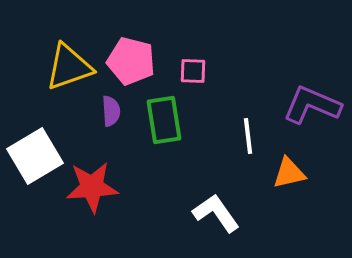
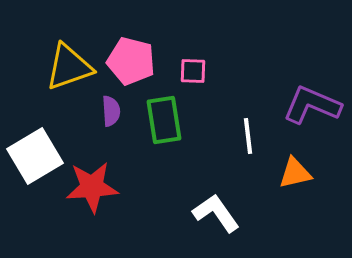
orange triangle: moved 6 px right
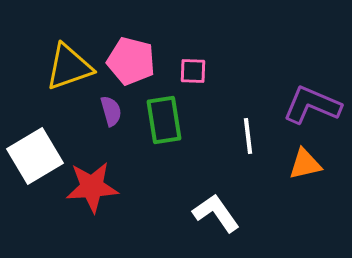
purple semicircle: rotated 12 degrees counterclockwise
orange triangle: moved 10 px right, 9 px up
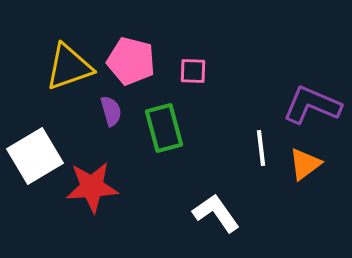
green rectangle: moved 8 px down; rotated 6 degrees counterclockwise
white line: moved 13 px right, 12 px down
orange triangle: rotated 24 degrees counterclockwise
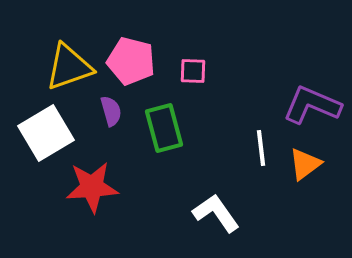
white square: moved 11 px right, 23 px up
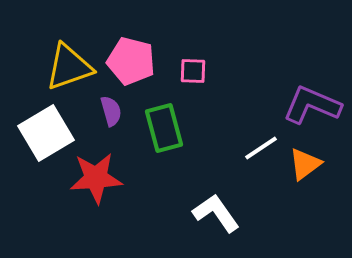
white line: rotated 63 degrees clockwise
red star: moved 4 px right, 9 px up
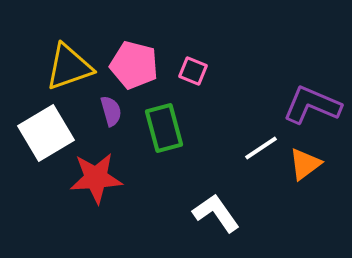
pink pentagon: moved 3 px right, 4 px down
pink square: rotated 20 degrees clockwise
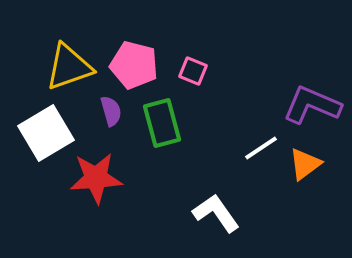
green rectangle: moved 2 px left, 5 px up
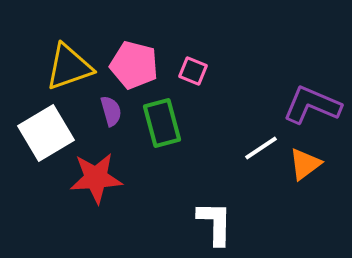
white L-shape: moved 1 px left, 10 px down; rotated 36 degrees clockwise
